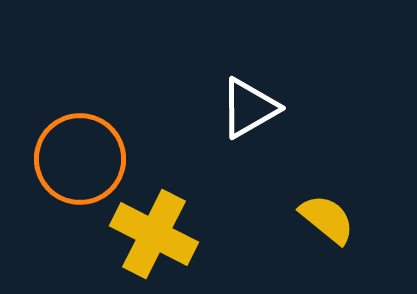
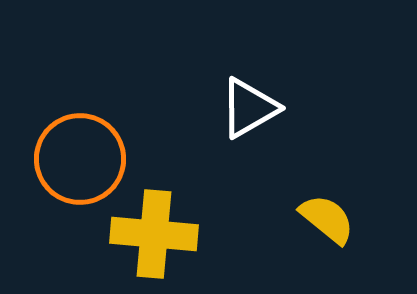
yellow cross: rotated 22 degrees counterclockwise
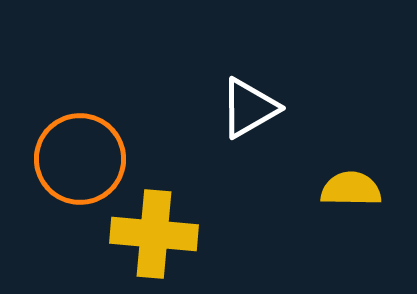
yellow semicircle: moved 24 px right, 30 px up; rotated 38 degrees counterclockwise
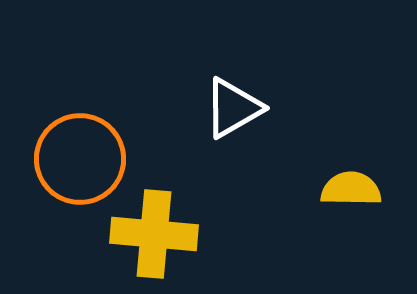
white triangle: moved 16 px left
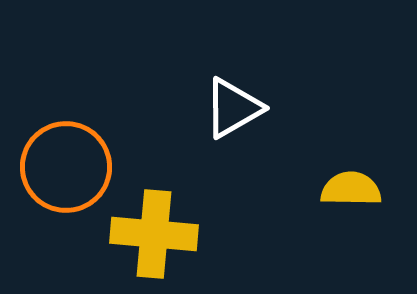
orange circle: moved 14 px left, 8 px down
